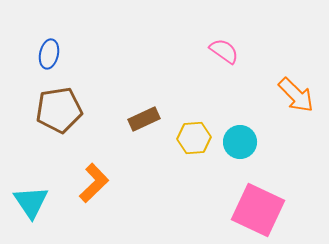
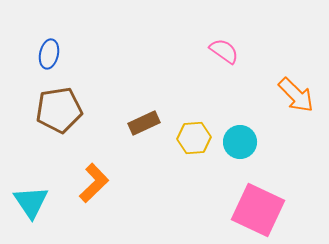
brown rectangle: moved 4 px down
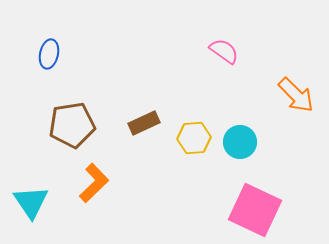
brown pentagon: moved 13 px right, 15 px down
pink square: moved 3 px left
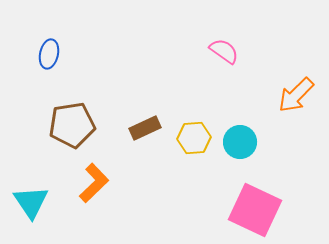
orange arrow: rotated 90 degrees clockwise
brown rectangle: moved 1 px right, 5 px down
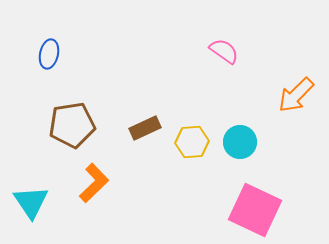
yellow hexagon: moved 2 px left, 4 px down
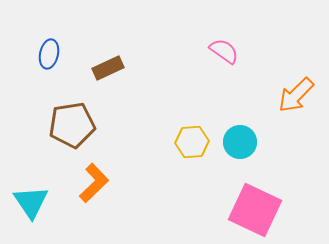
brown rectangle: moved 37 px left, 60 px up
